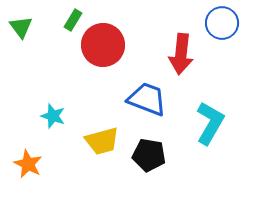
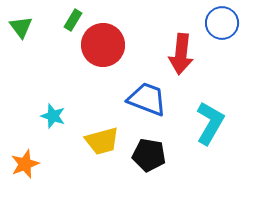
orange star: moved 3 px left; rotated 24 degrees clockwise
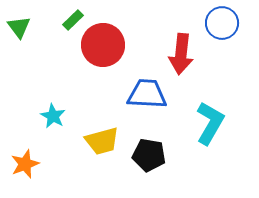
green rectangle: rotated 15 degrees clockwise
green triangle: moved 2 px left
blue trapezoid: moved 5 px up; rotated 18 degrees counterclockwise
cyan star: rotated 10 degrees clockwise
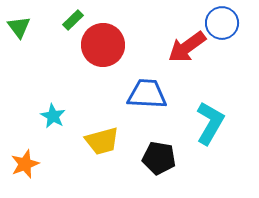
red arrow: moved 6 px right, 7 px up; rotated 48 degrees clockwise
black pentagon: moved 10 px right, 3 px down
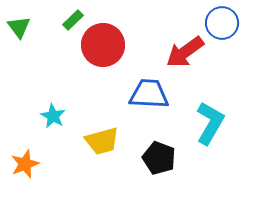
red arrow: moved 2 px left, 5 px down
blue trapezoid: moved 2 px right
black pentagon: rotated 12 degrees clockwise
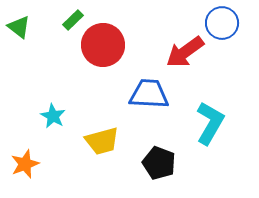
green triangle: rotated 15 degrees counterclockwise
black pentagon: moved 5 px down
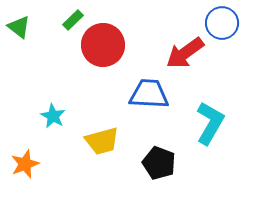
red arrow: moved 1 px down
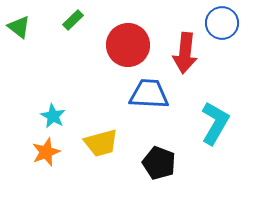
red circle: moved 25 px right
red arrow: rotated 48 degrees counterclockwise
cyan L-shape: moved 5 px right
yellow trapezoid: moved 1 px left, 2 px down
orange star: moved 21 px right, 12 px up
